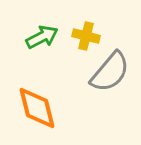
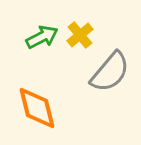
yellow cross: moved 6 px left, 1 px up; rotated 36 degrees clockwise
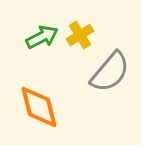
yellow cross: rotated 8 degrees clockwise
orange diamond: moved 2 px right, 1 px up
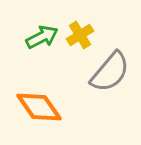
orange diamond: rotated 21 degrees counterclockwise
